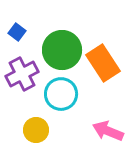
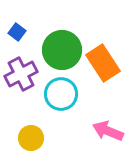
purple cross: moved 1 px left
yellow circle: moved 5 px left, 8 px down
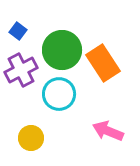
blue square: moved 1 px right, 1 px up
purple cross: moved 4 px up
cyan circle: moved 2 px left
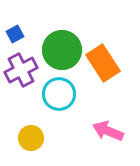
blue square: moved 3 px left, 3 px down; rotated 24 degrees clockwise
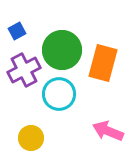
blue square: moved 2 px right, 3 px up
orange rectangle: rotated 48 degrees clockwise
purple cross: moved 3 px right
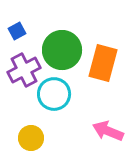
cyan circle: moved 5 px left
